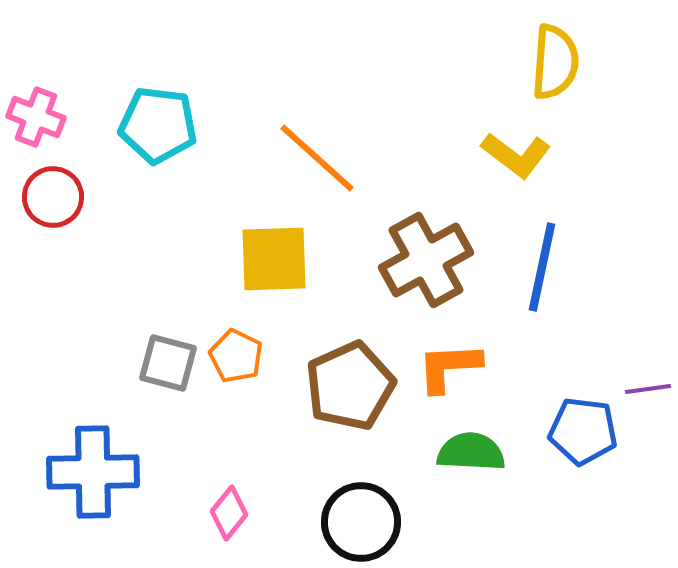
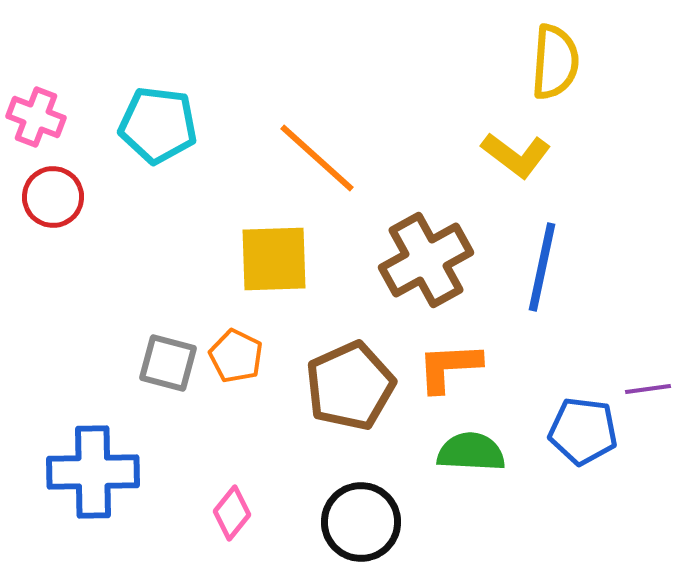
pink diamond: moved 3 px right
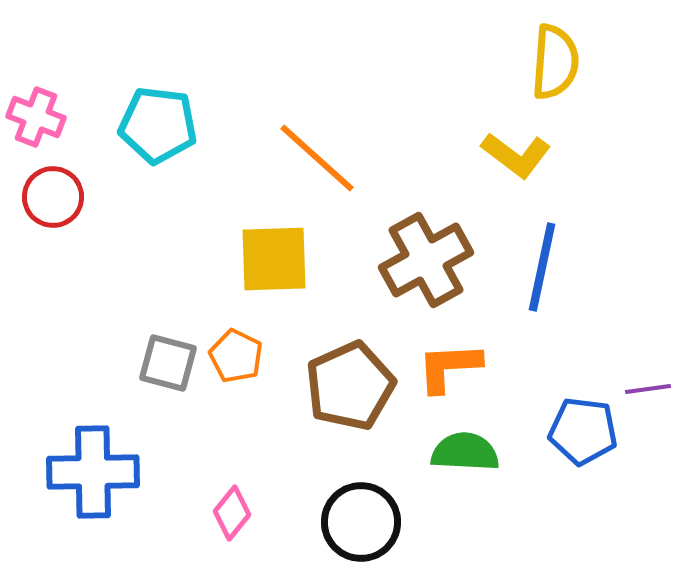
green semicircle: moved 6 px left
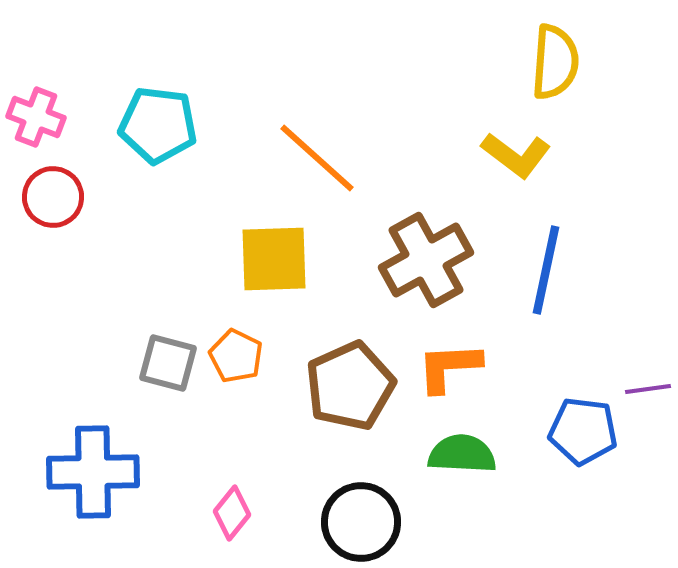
blue line: moved 4 px right, 3 px down
green semicircle: moved 3 px left, 2 px down
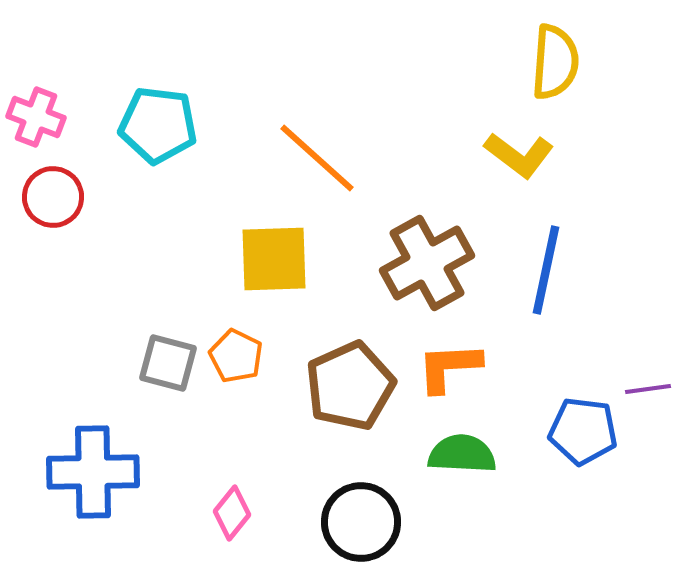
yellow L-shape: moved 3 px right
brown cross: moved 1 px right, 3 px down
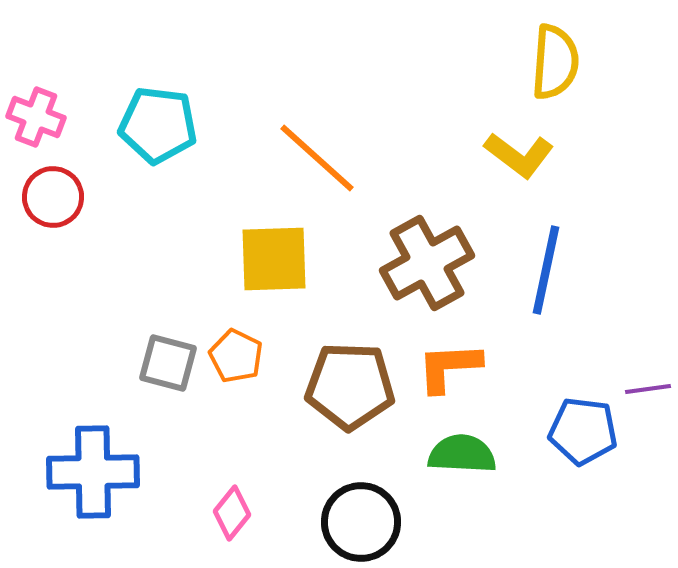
brown pentagon: rotated 26 degrees clockwise
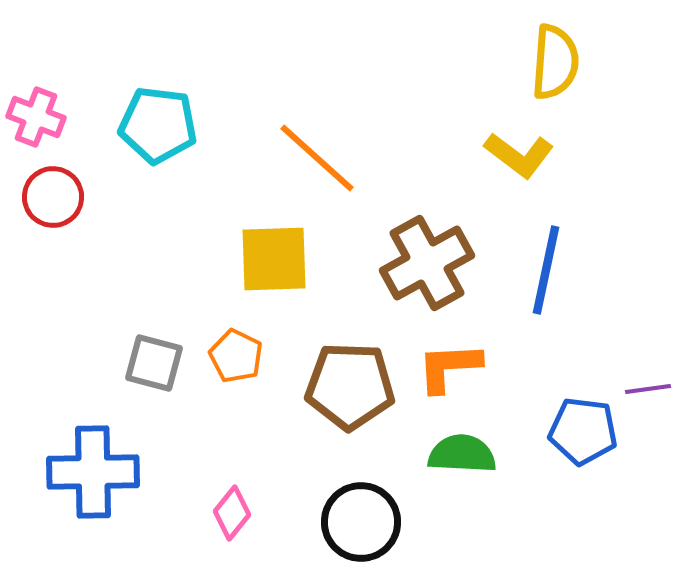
gray square: moved 14 px left
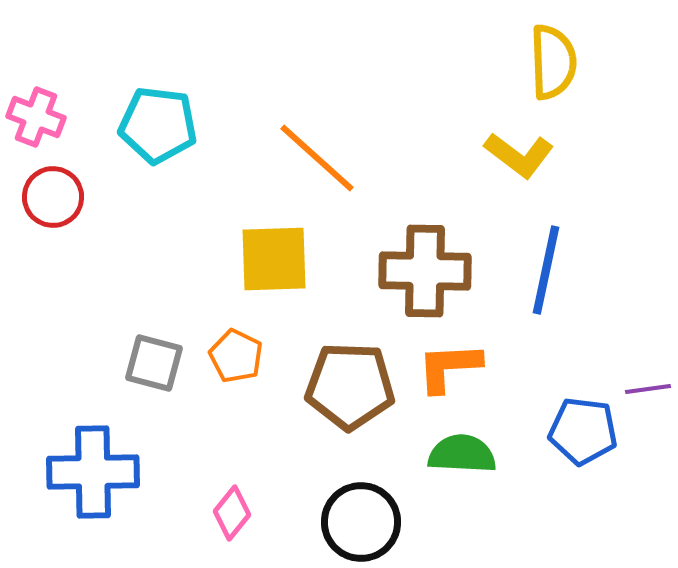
yellow semicircle: moved 2 px left; rotated 6 degrees counterclockwise
brown cross: moved 2 px left, 8 px down; rotated 30 degrees clockwise
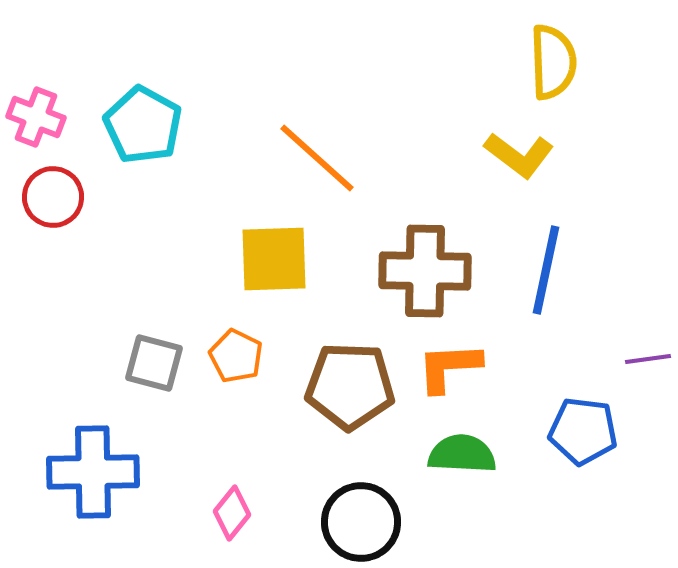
cyan pentagon: moved 15 px left; rotated 22 degrees clockwise
purple line: moved 30 px up
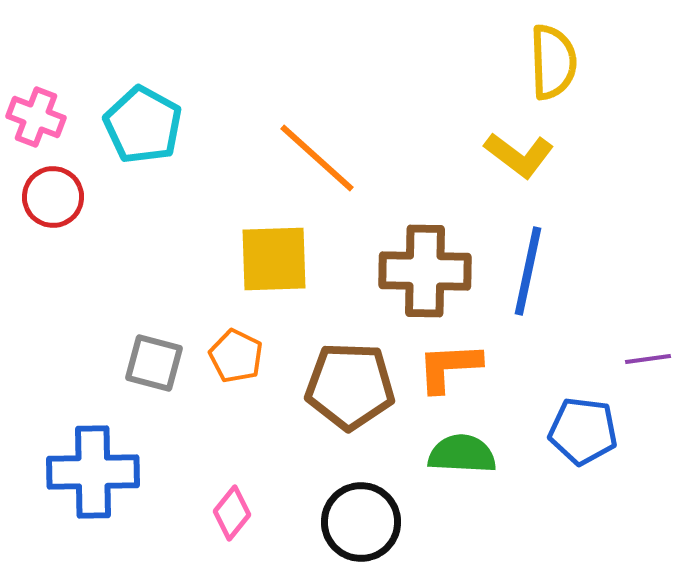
blue line: moved 18 px left, 1 px down
